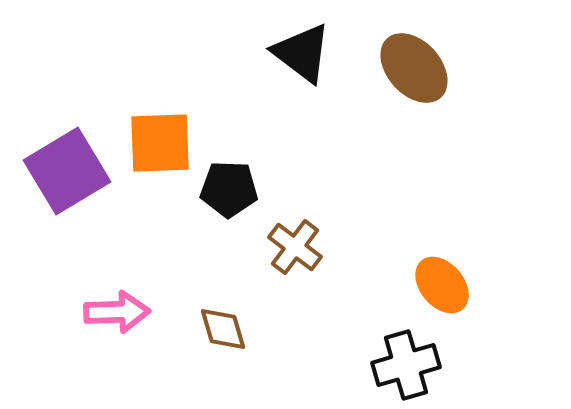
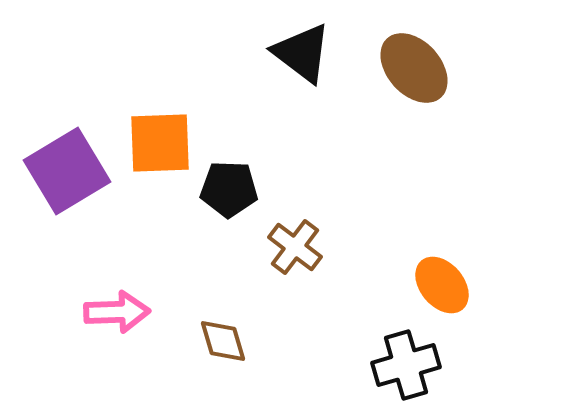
brown diamond: moved 12 px down
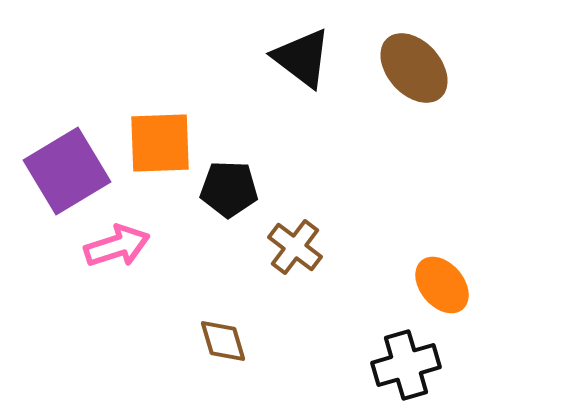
black triangle: moved 5 px down
pink arrow: moved 66 px up; rotated 16 degrees counterclockwise
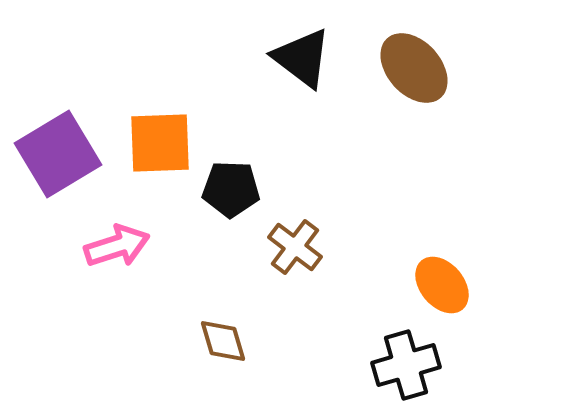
purple square: moved 9 px left, 17 px up
black pentagon: moved 2 px right
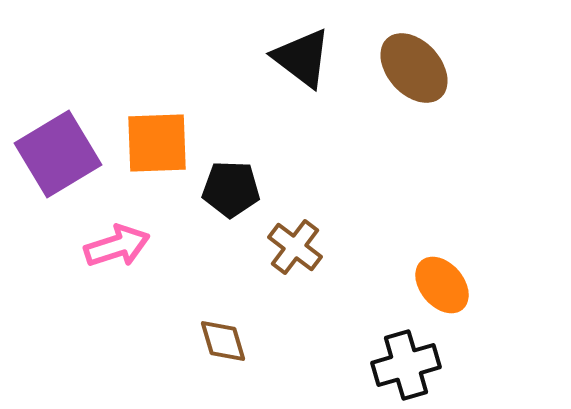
orange square: moved 3 px left
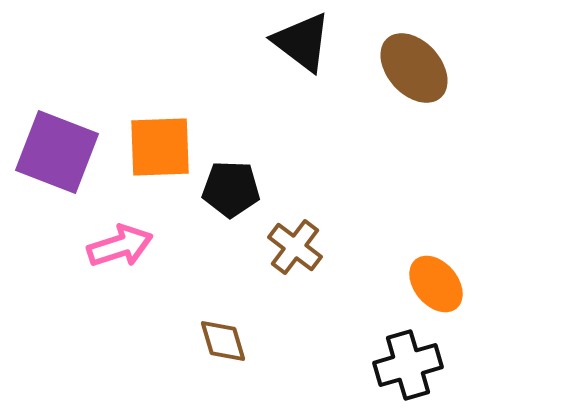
black triangle: moved 16 px up
orange square: moved 3 px right, 4 px down
purple square: moved 1 px left, 2 px up; rotated 38 degrees counterclockwise
pink arrow: moved 3 px right
orange ellipse: moved 6 px left, 1 px up
black cross: moved 2 px right
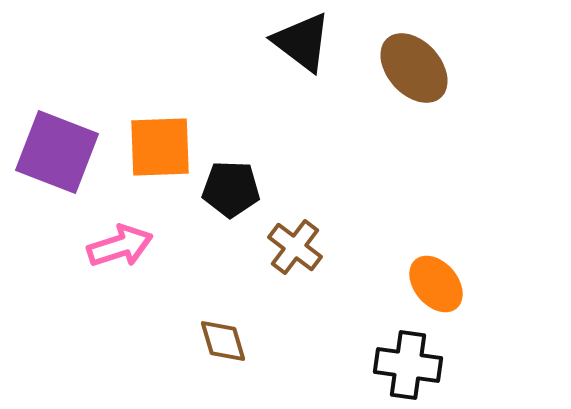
black cross: rotated 24 degrees clockwise
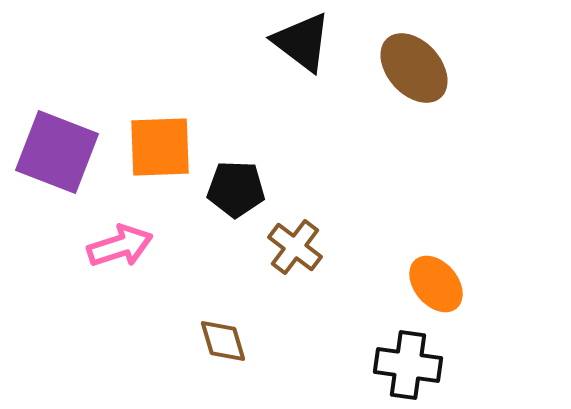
black pentagon: moved 5 px right
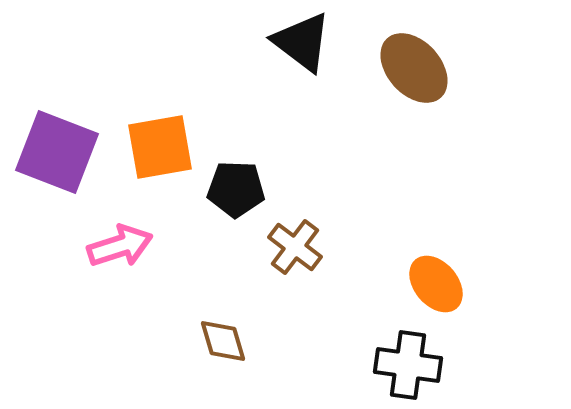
orange square: rotated 8 degrees counterclockwise
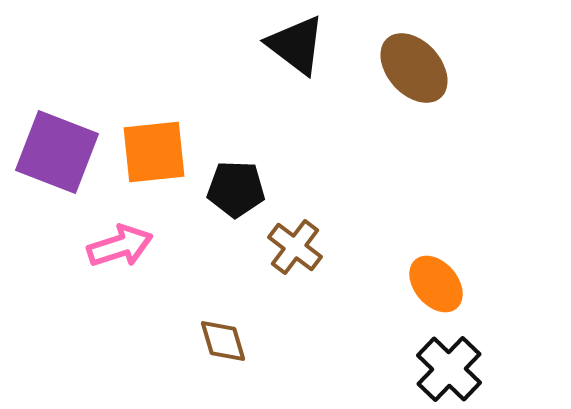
black triangle: moved 6 px left, 3 px down
orange square: moved 6 px left, 5 px down; rotated 4 degrees clockwise
black cross: moved 41 px right, 4 px down; rotated 36 degrees clockwise
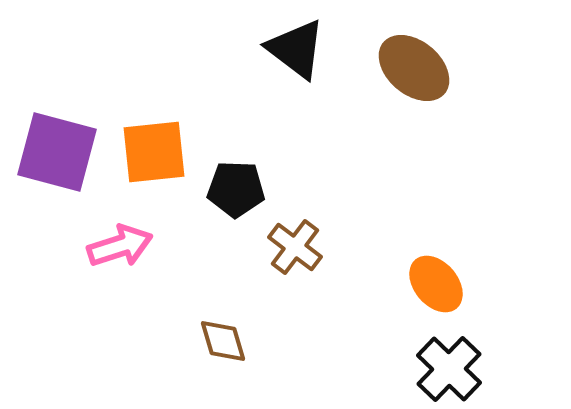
black triangle: moved 4 px down
brown ellipse: rotated 8 degrees counterclockwise
purple square: rotated 6 degrees counterclockwise
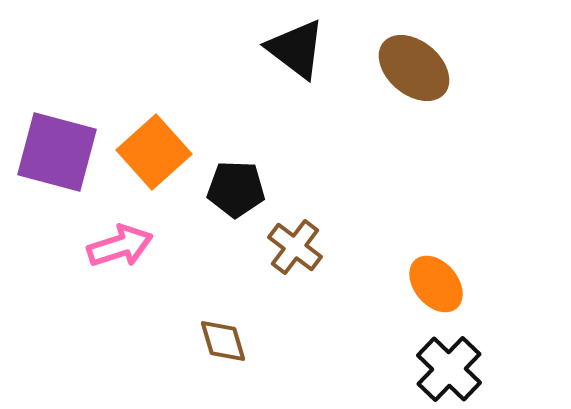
orange square: rotated 36 degrees counterclockwise
